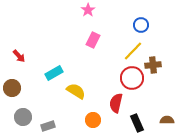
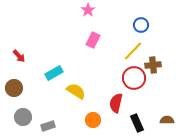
red circle: moved 2 px right
brown circle: moved 2 px right
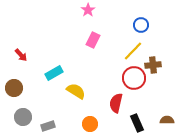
red arrow: moved 2 px right, 1 px up
orange circle: moved 3 px left, 4 px down
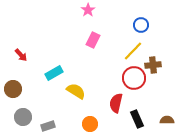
brown circle: moved 1 px left, 1 px down
black rectangle: moved 4 px up
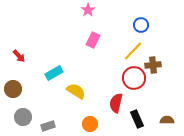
red arrow: moved 2 px left, 1 px down
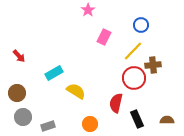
pink rectangle: moved 11 px right, 3 px up
brown circle: moved 4 px right, 4 px down
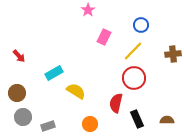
brown cross: moved 20 px right, 11 px up
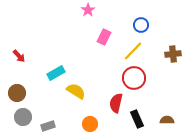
cyan rectangle: moved 2 px right
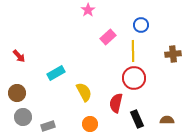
pink rectangle: moved 4 px right; rotated 21 degrees clockwise
yellow line: rotated 45 degrees counterclockwise
yellow semicircle: moved 8 px right, 1 px down; rotated 30 degrees clockwise
